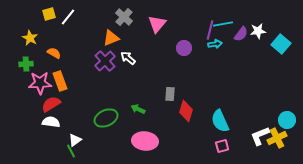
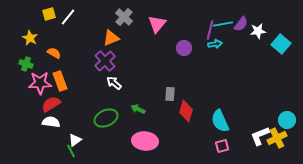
purple semicircle: moved 10 px up
white arrow: moved 14 px left, 25 px down
green cross: rotated 24 degrees clockwise
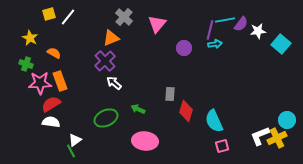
cyan line: moved 2 px right, 4 px up
cyan semicircle: moved 6 px left
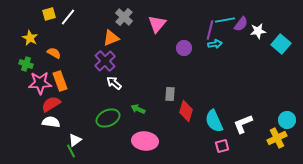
green ellipse: moved 2 px right
white L-shape: moved 17 px left, 12 px up
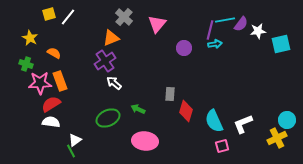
cyan square: rotated 36 degrees clockwise
purple cross: rotated 10 degrees clockwise
